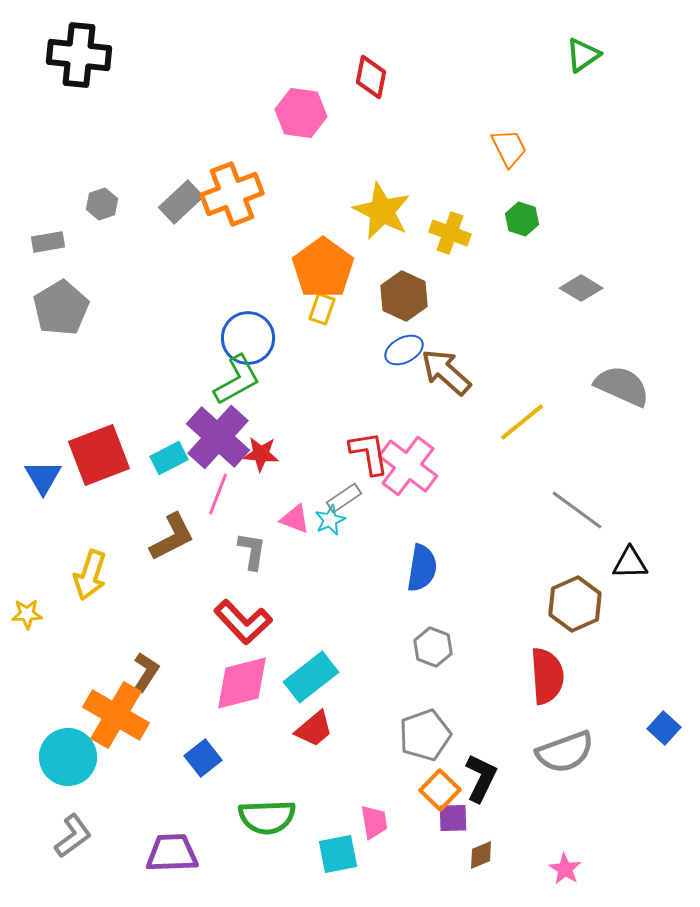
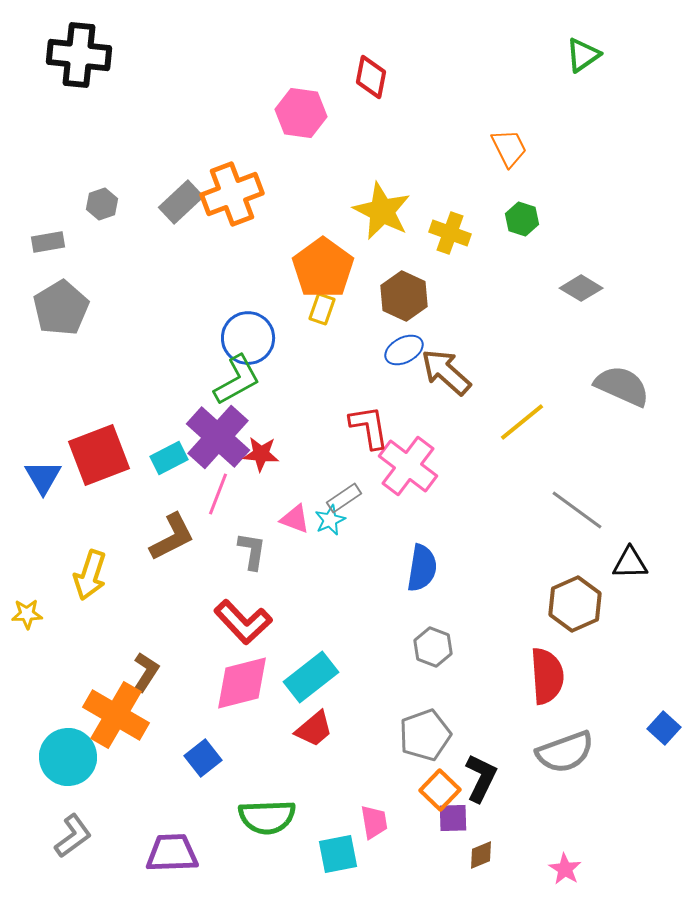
red L-shape at (369, 453): moved 26 px up
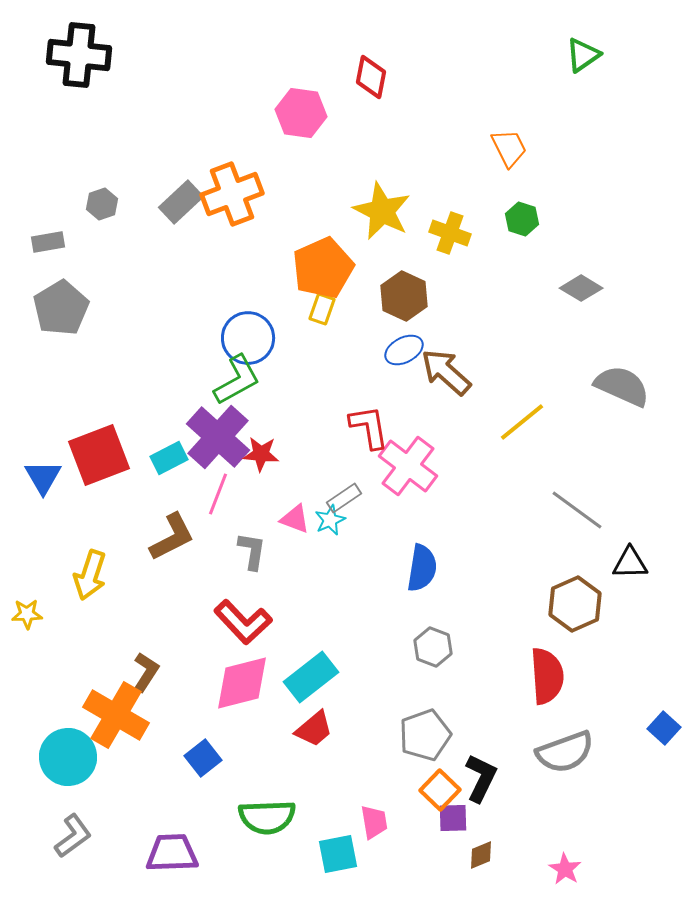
orange pentagon at (323, 268): rotated 12 degrees clockwise
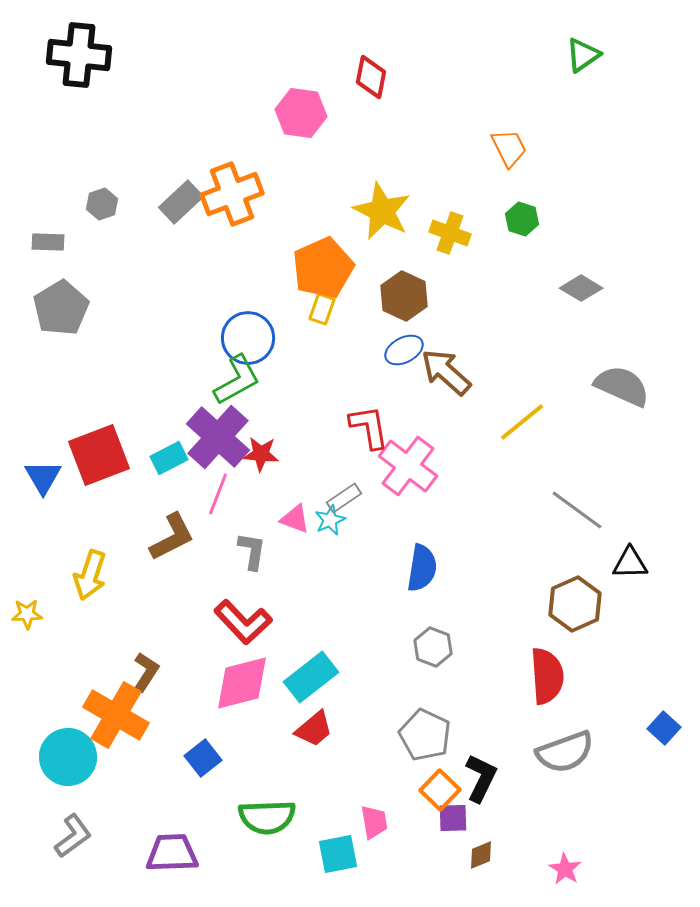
gray rectangle at (48, 242): rotated 12 degrees clockwise
gray pentagon at (425, 735): rotated 27 degrees counterclockwise
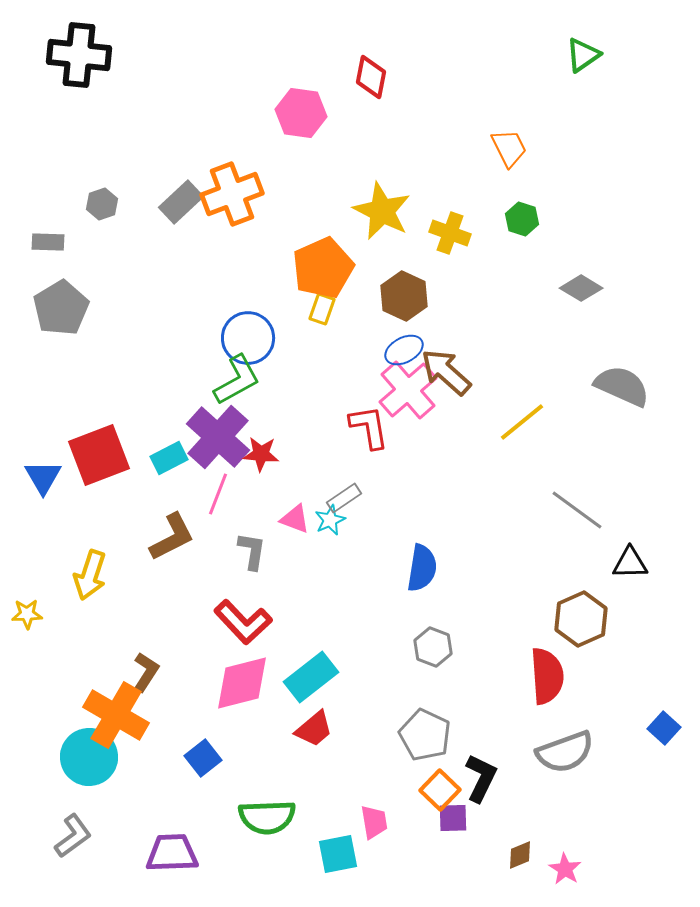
pink cross at (408, 466): moved 76 px up; rotated 12 degrees clockwise
brown hexagon at (575, 604): moved 6 px right, 15 px down
cyan circle at (68, 757): moved 21 px right
brown diamond at (481, 855): moved 39 px right
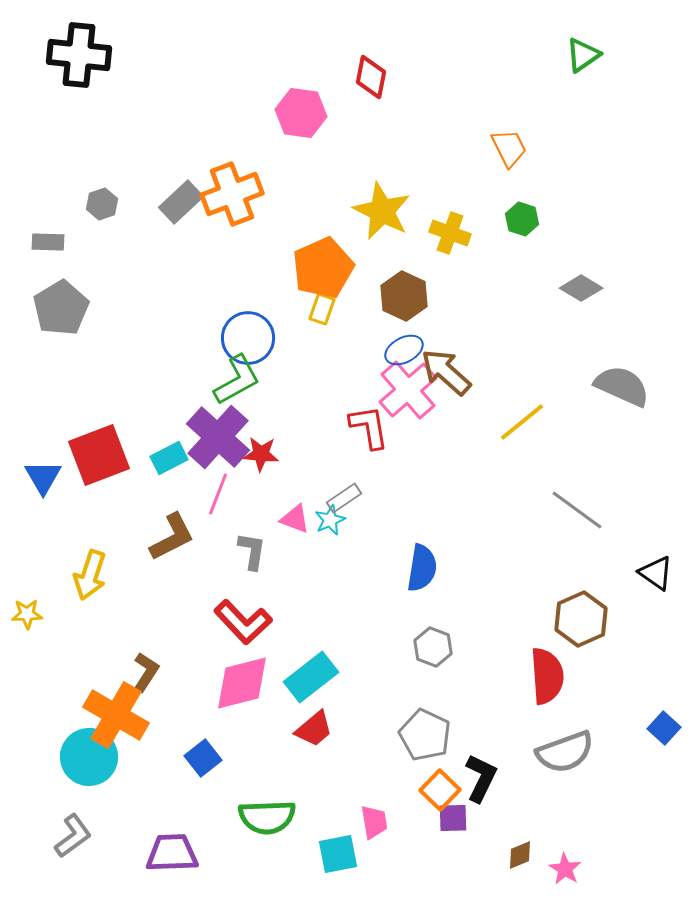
black triangle at (630, 563): moved 26 px right, 10 px down; rotated 36 degrees clockwise
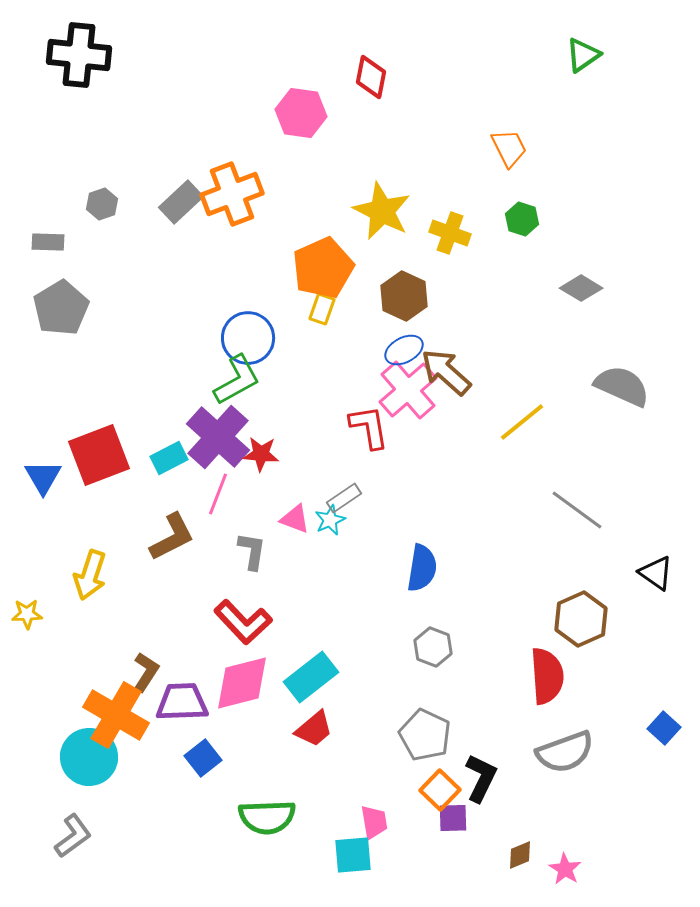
purple trapezoid at (172, 853): moved 10 px right, 151 px up
cyan square at (338, 854): moved 15 px right, 1 px down; rotated 6 degrees clockwise
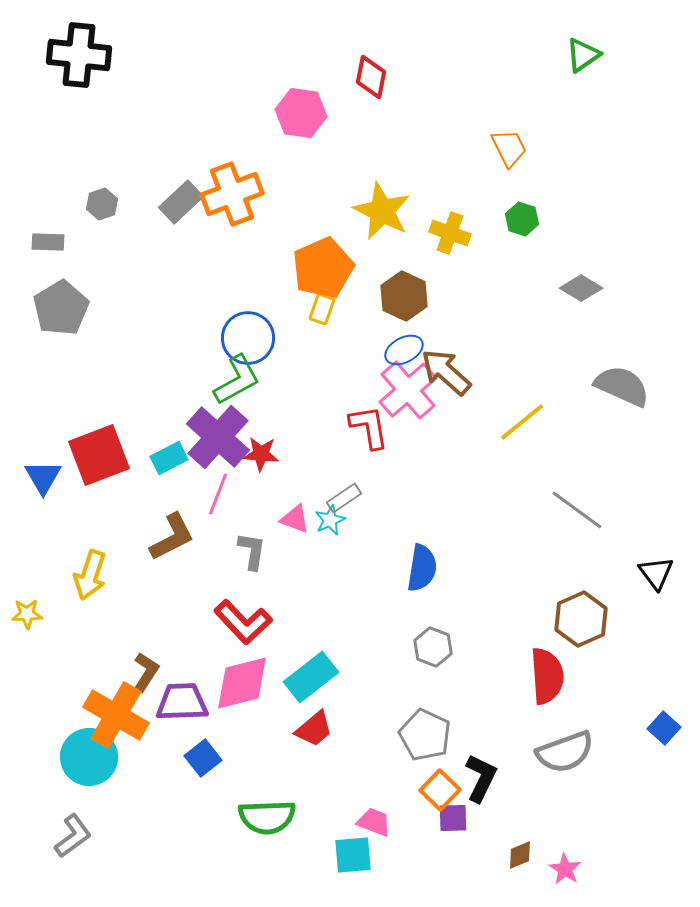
black triangle at (656, 573): rotated 18 degrees clockwise
pink trapezoid at (374, 822): rotated 60 degrees counterclockwise
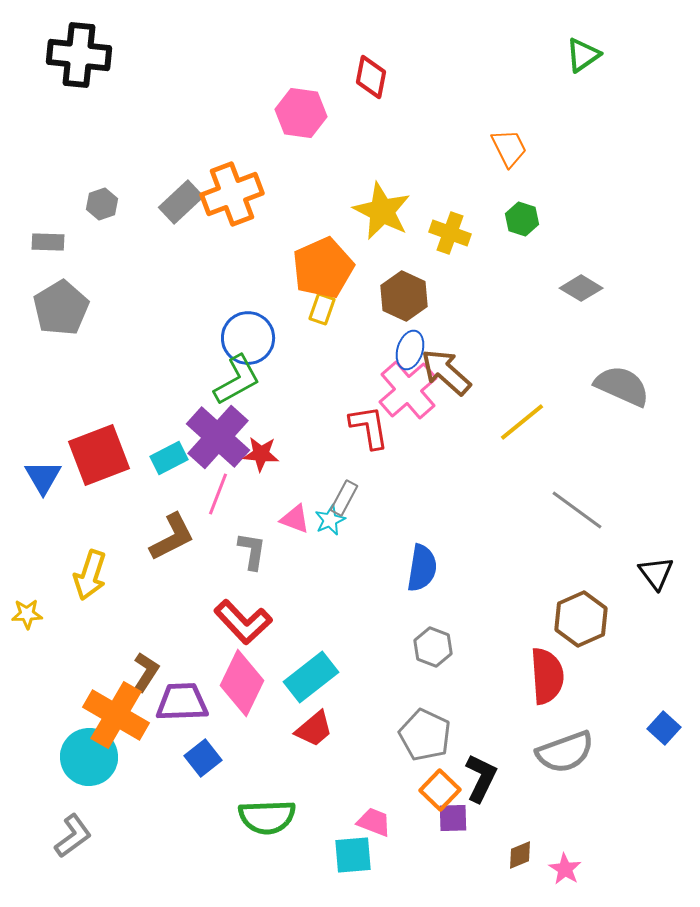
blue ellipse at (404, 350): moved 6 px right; rotated 45 degrees counterclockwise
gray rectangle at (344, 498): rotated 28 degrees counterclockwise
pink diamond at (242, 683): rotated 50 degrees counterclockwise
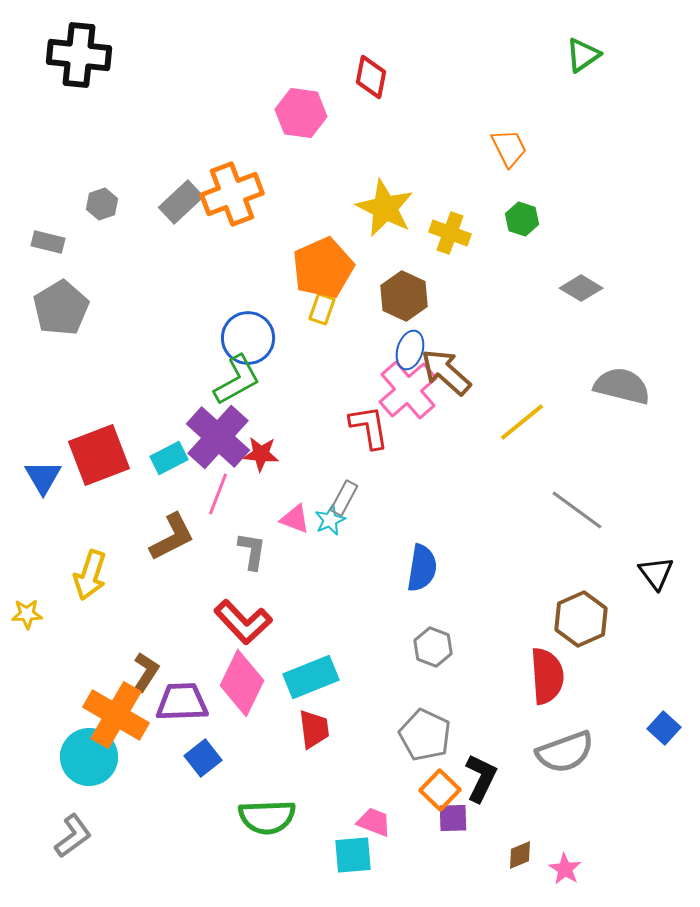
yellow star at (382, 211): moved 3 px right, 3 px up
gray rectangle at (48, 242): rotated 12 degrees clockwise
gray semicircle at (622, 386): rotated 10 degrees counterclockwise
cyan rectangle at (311, 677): rotated 16 degrees clockwise
red trapezoid at (314, 729): rotated 57 degrees counterclockwise
